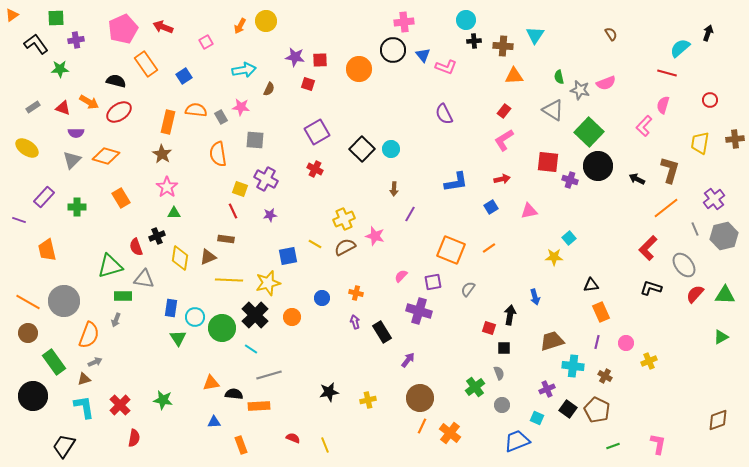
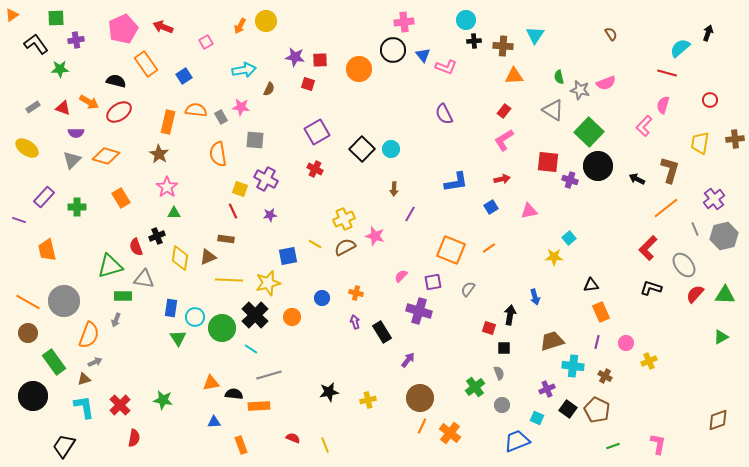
brown star at (162, 154): moved 3 px left
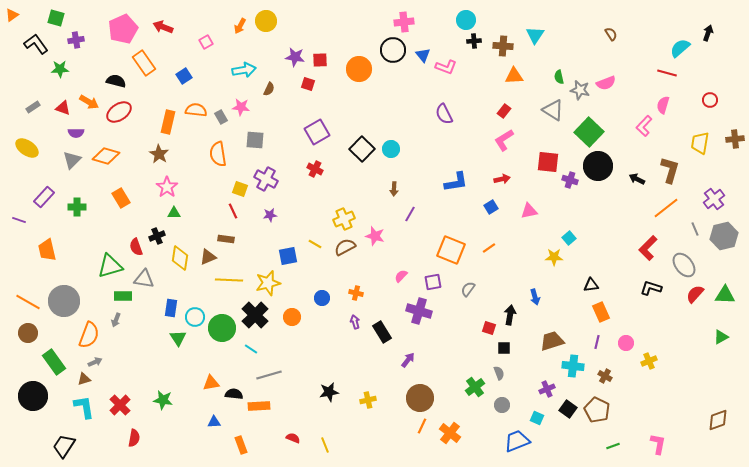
green square at (56, 18): rotated 18 degrees clockwise
orange rectangle at (146, 64): moved 2 px left, 1 px up
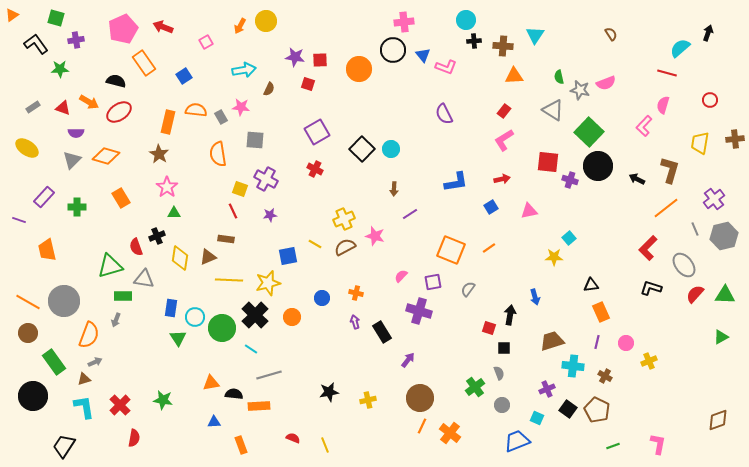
purple line at (410, 214): rotated 28 degrees clockwise
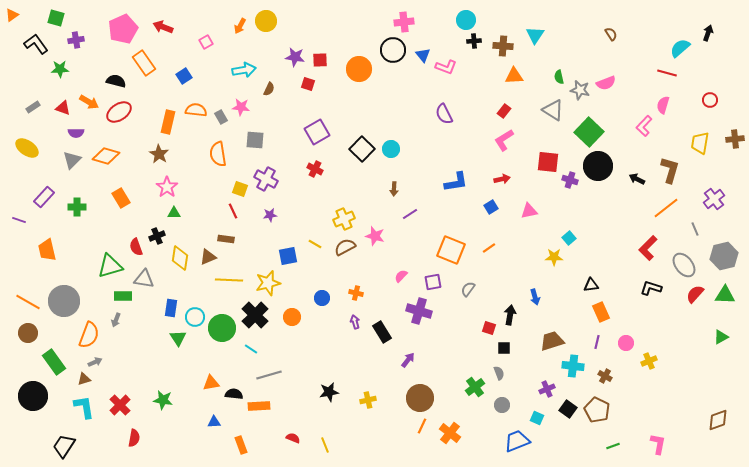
gray hexagon at (724, 236): moved 20 px down
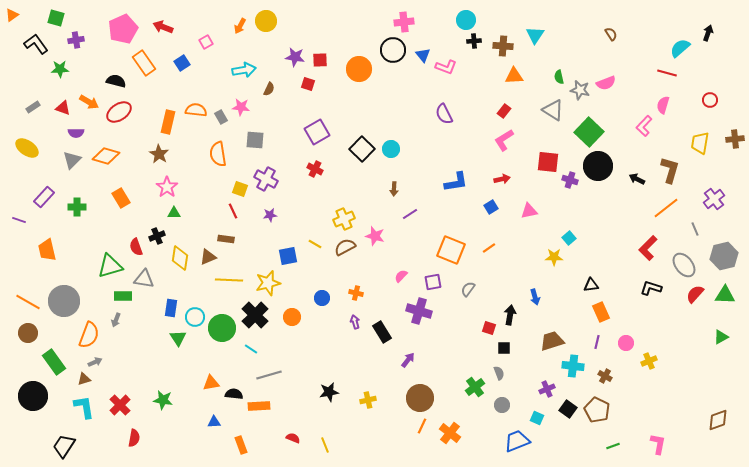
blue square at (184, 76): moved 2 px left, 13 px up
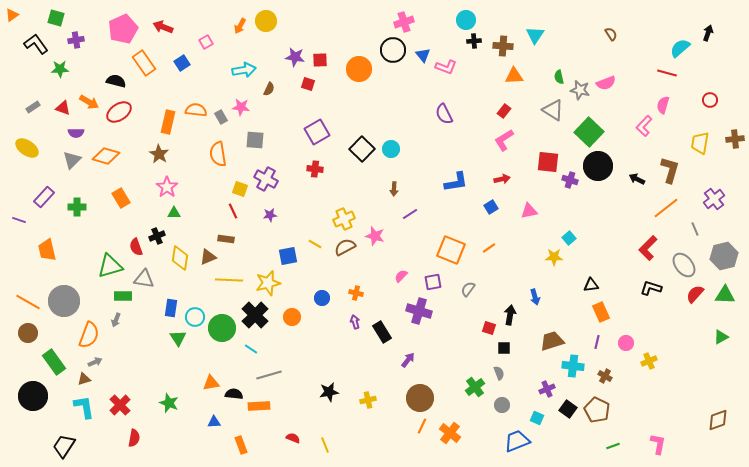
pink cross at (404, 22): rotated 12 degrees counterclockwise
red cross at (315, 169): rotated 21 degrees counterclockwise
green star at (163, 400): moved 6 px right, 3 px down; rotated 12 degrees clockwise
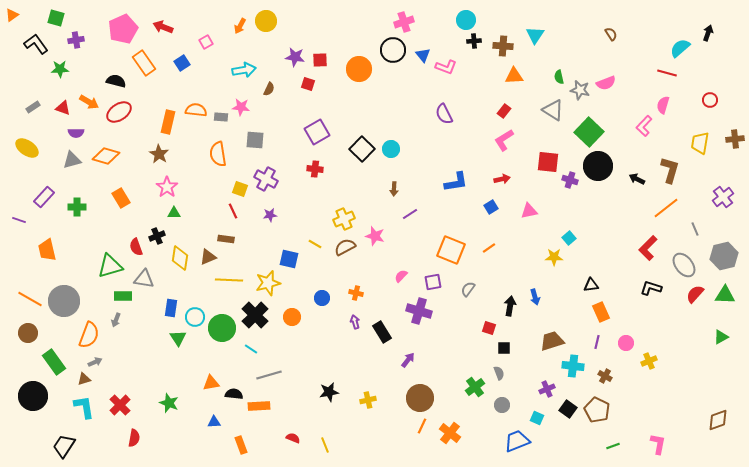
gray rectangle at (221, 117): rotated 56 degrees counterclockwise
gray triangle at (72, 160): rotated 30 degrees clockwise
purple cross at (714, 199): moved 9 px right, 2 px up
blue square at (288, 256): moved 1 px right, 3 px down; rotated 24 degrees clockwise
orange line at (28, 302): moved 2 px right, 3 px up
black arrow at (510, 315): moved 9 px up
